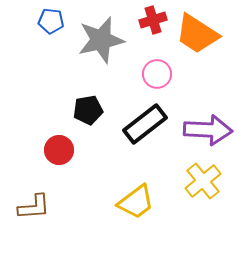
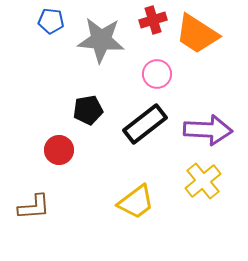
gray star: rotated 18 degrees clockwise
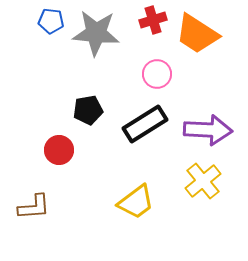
gray star: moved 5 px left, 7 px up
black rectangle: rotated 6 degrees clockwise
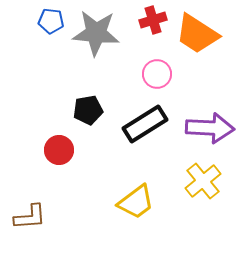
purple arrow: moved 2 px right, 2 px up
brown L-shape: moved 4 px left, 10 px down
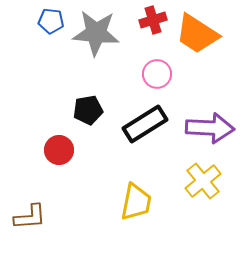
yellow trapezoid: rotated 42 degrees counterclockwise
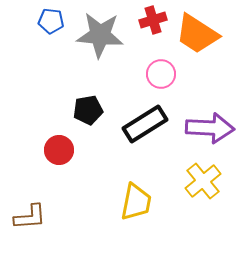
gray star: moved 4 px right, 2 px down
pink circle: moved 4 px right
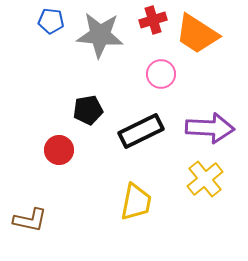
black rectangle: moved 4 px left, 7 px down; rotated 6 degrees clockwise
yellow cross: moved 2 px right, 2 px up
brown L-shape: moved 3 px down; rotated 16 degrees clockwise
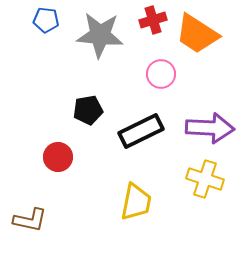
blue pentagon: moved 5 px left, 1 px up
red circle: moved 1 px left, 7 px down
yellow cross: rotated 33 degrees counterclockwise
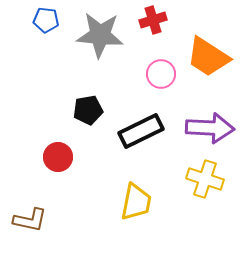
orange trapezoid: moved 11 px right, 23 px down
